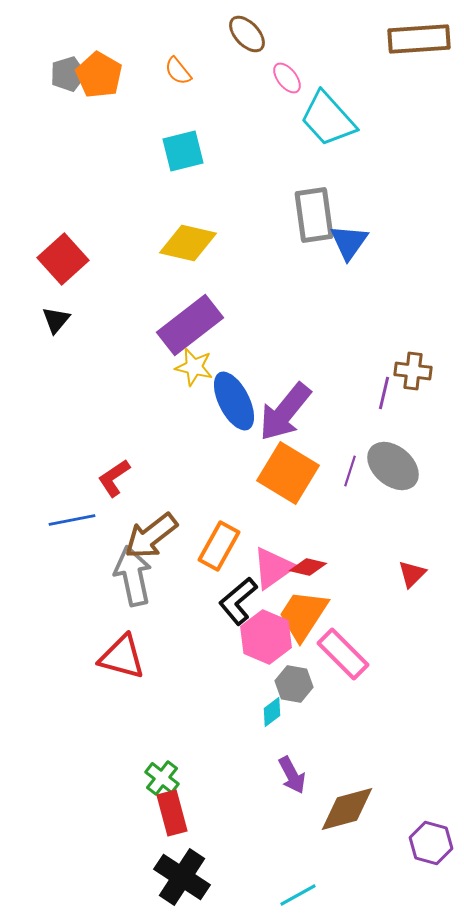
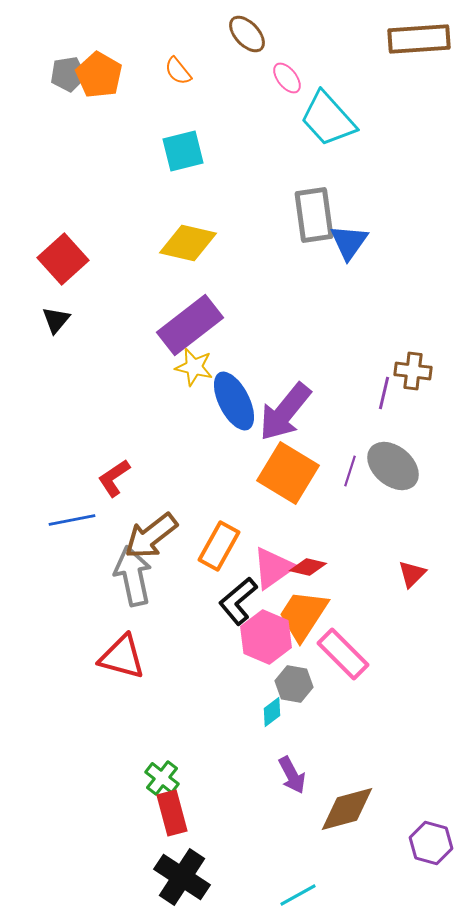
gray pentagon at (68, 74): rotated 8 degrees clockwise
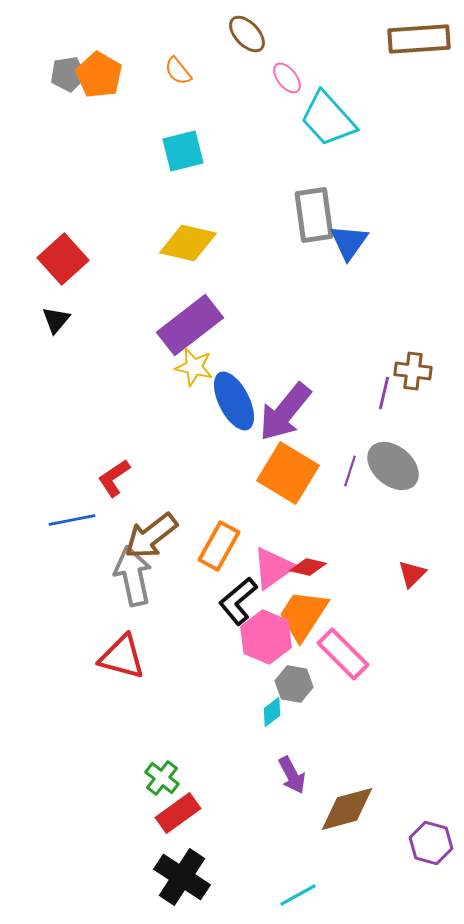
red rectangle at (172, 813): moved 6 px right; rotated 69 degrees clockwise
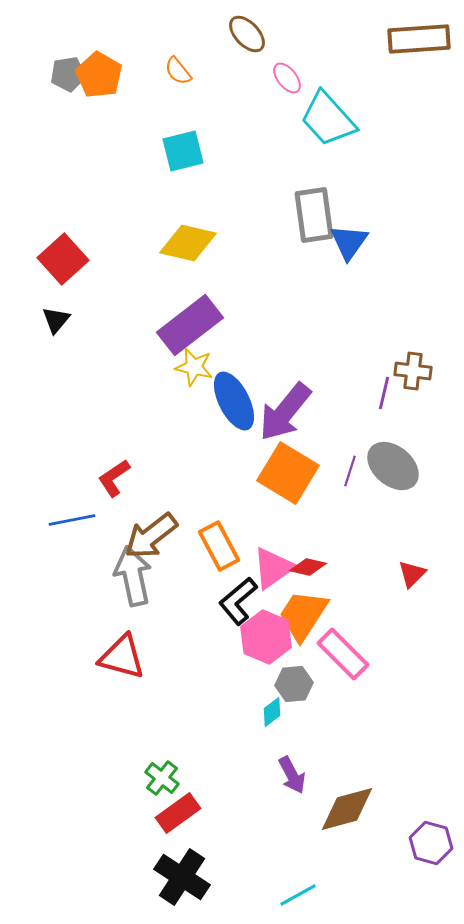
orange rectangle at (219, 546): rotated 57 degrees counterclockwise
gray hexagon at (294, 684): rotated 15 degrees counterclockwise
